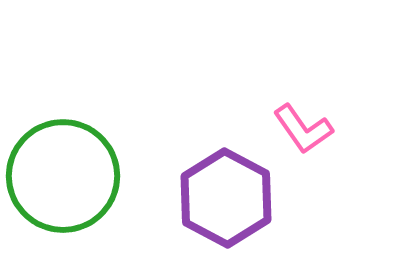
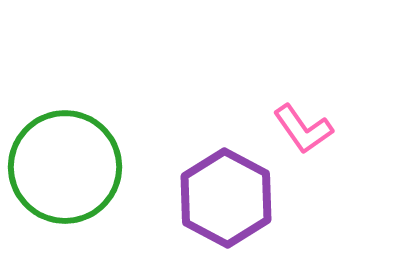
green circle: moved 2 px right, 9 px up
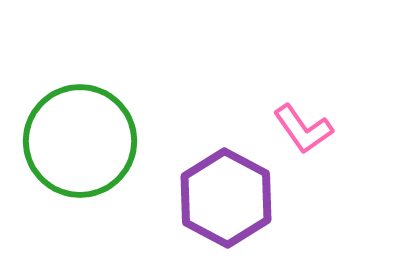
green circle: moved 15 px right, 26 px up
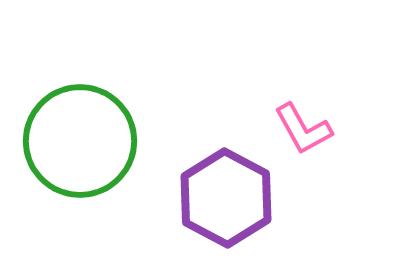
pink L-shape: rotated 6 degrees clockwise
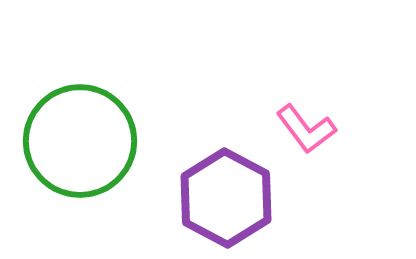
pink L-shape: moved 3 px right; rotated 8 degrees counterclockwise
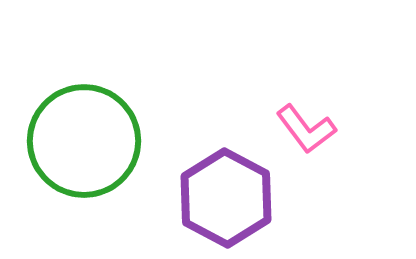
green circle: moved 4 px right
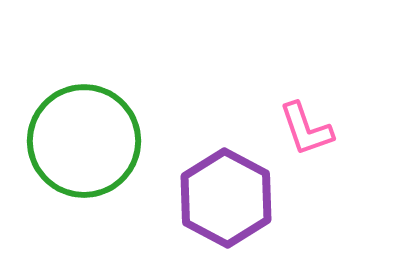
pink L-shape: rotated 18 degrees clockwise
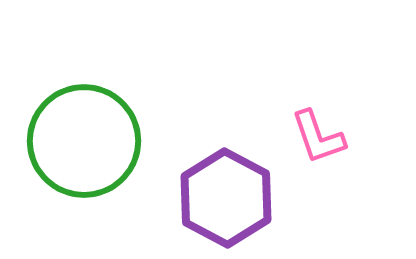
pink L-shape: moved 12 px right, 8 px down
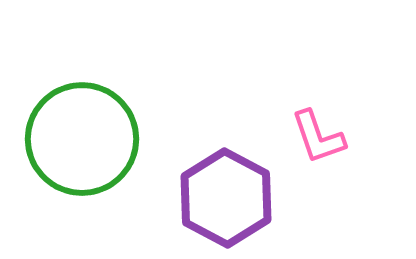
green circle: moved 2 px left, 2 px up
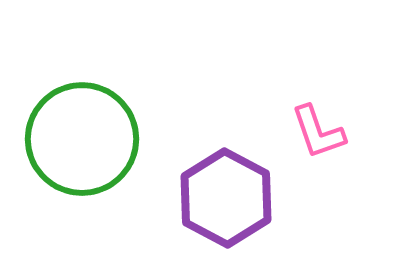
pink L-shape: moved 5 px up
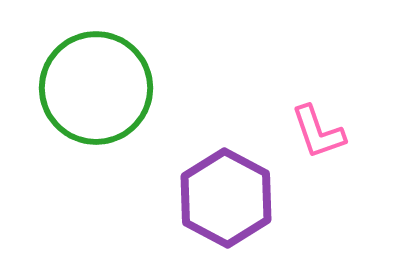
green circle: moved 14 px right, 51 px up
